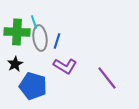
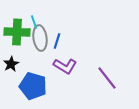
black star: moved 4 px left
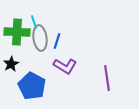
purple line: rotated 30 degrees clockwise
blue pentagon: moved 1 px left; rotated 12 degrees clockwise
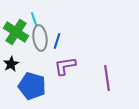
cyan line: moved 3 px up
green cross: moved 1 px left; rotated 30 degrees clockwise
purple L-shape: rotated 140 degrees clockwise
blue pentagon: rotated 12 degrees counterclockwise
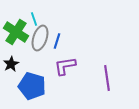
gray ellipse: rotated 25 degrees clockwise
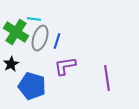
cyan line: rotated 64 degrees counterclockwise
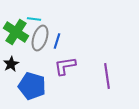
purple line: moved 2 px up
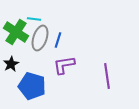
blue line: moved 1 px right, 1 px up
purple L-shape: moved 1 px left, 1 px up
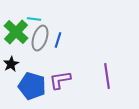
green cross: rotated 10 degrees clockwise
purple L-shape: moved 4 px left, 15 px down
